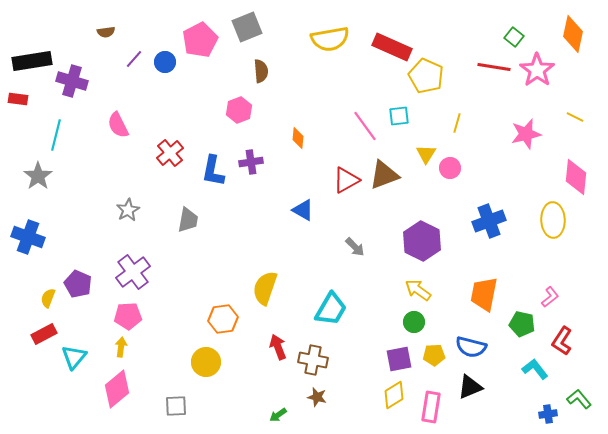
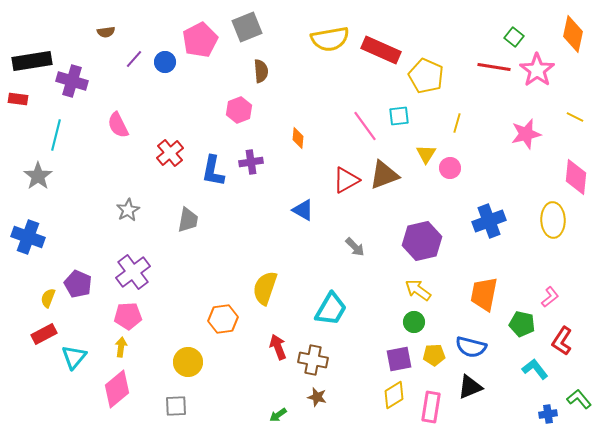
red rectangle at (392, 47): moved 11 px left, 3 px down
purple hexagon at (422, 241): rotated 21 degrees clockwise
yellow circle at (206, 362): moved 18 px left
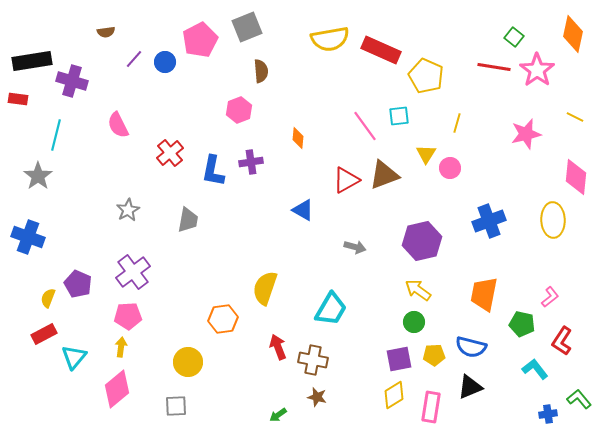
gray arrow at (355, 247): rotated 30 degrees counterclockwise
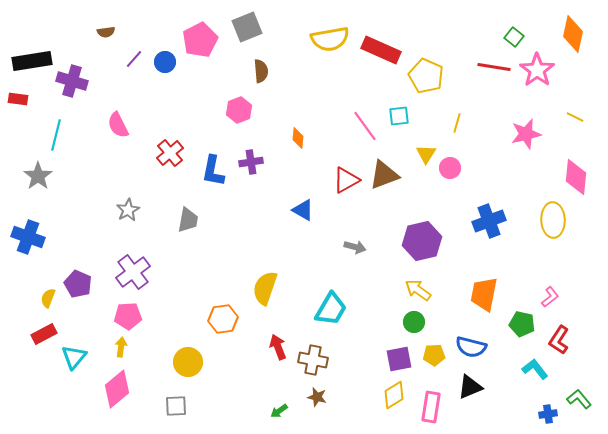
red L-shape at (562, 341): moved 3 px left, 1 px up
green arrow at (278, 415): moved 1 px right, 4 px up
